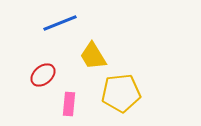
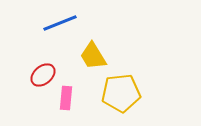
pink rectangle: moved 3 px left, 6 px up
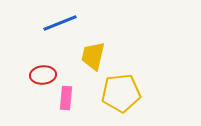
yellow trapezoid: rotated 44 degrees clockwise
red ellipse: rotated 35 degrees clockwise
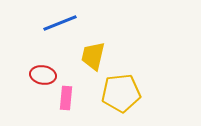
red ellipse: rotated 15 degrees clockwise
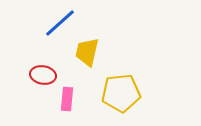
blue line: rotated 20 degrees counterclockwise
yellow trapezoid: moved 6 px left, 4 px up
pink rectangle: moved 1 px right, 1 px down
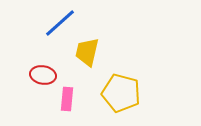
yellow pentagon: rotated 21 degrees clockwise
